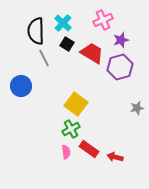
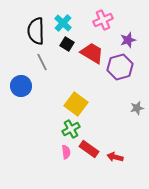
purple star: moved 7 px right
gray line: moved 2 px left, 4 px down
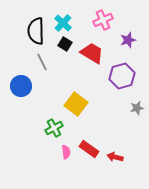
black square: moved 2 px left
purple hexagon: moved 2 px right, 9 px down
green cross: moved 17 px left, 1 px up
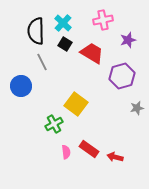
pink cross: rotated 12 degrees clockwise
green cross: moved 4 px up
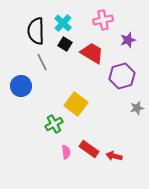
red arrow: moved 1 px left, 1 px up
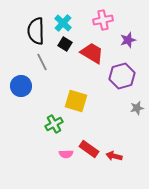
yellow square: moved 3 px up; rotated 20 degrees counterclockwise
pink semicircle: moved 2 px down; rotated 96 degrees clockwise
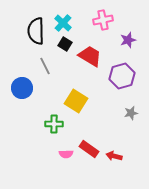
red trapezoid: moved 2 px left, 3 px down
gray line: moved 3 px right, 4 px down
blue circle: moved 1 px right, 2 px down
yellow square: rotated 15 degrees clockwise
gray star: moved 6 px left, 5 px down
green cross: rotated 30 degrees clockwise
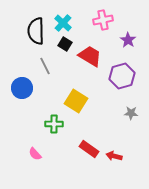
purple star: rotated 21 degrees counterclockwise
gray star: rotated 16 degrees clockwise
pink semicircle: moved 31 px left; rotated 48 degrees clockwise
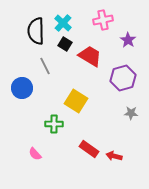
purple hexagon: moved 1 px right, 2 px down
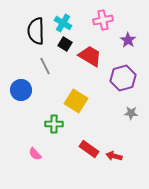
cyan cross: rotated 12 degrees counterclockwise
blue circle: moved 1 px left, 2 px down
